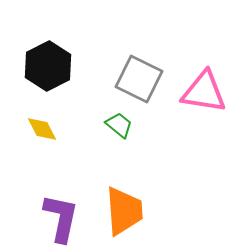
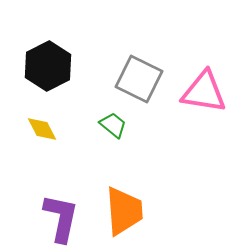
green trapezoid: moved 6 px left
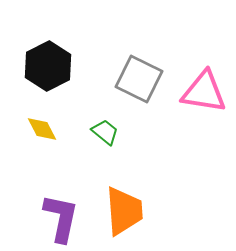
green trapezoid: moved 8 px left, 7 px down
